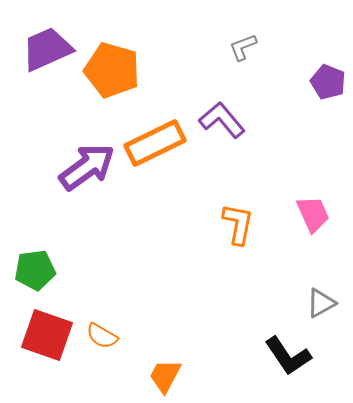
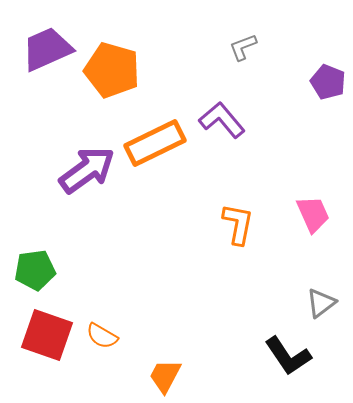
purple arrow: moved 3 px down
gray triangle: rotated 8 degrees counterclockwise
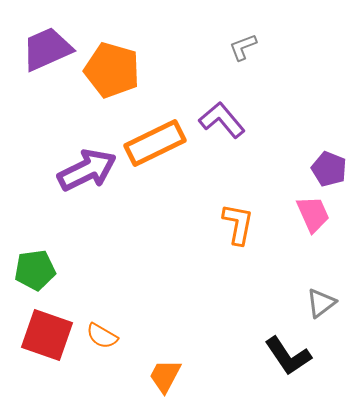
purple pentagon: moved 1 px right, 87 px down
purple arrow: rotated 10 degrees clockwise
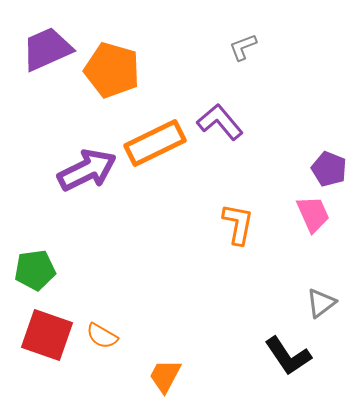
purple L-shape: moved 2 px left, 2 px down
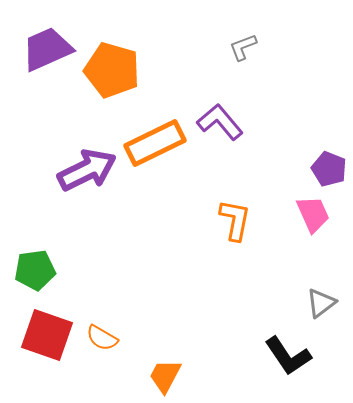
orange L-shape: moved 3 px left, 4 px up
orange semicircle: moved 2 px down
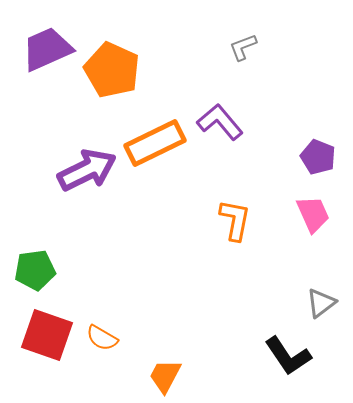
orange pentagon: rotated 8 degrees clockwise
purple pentagon: moved 11 px left, 12 px up
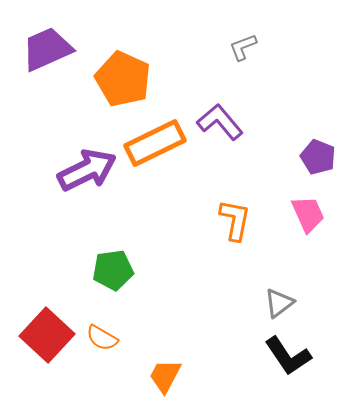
orange pentagon: moved 11 px right, 9 px down
pink trapezoid: moved 5 px left
green pentagon: moved 78 px right
gray triangle: moved 42 px left
red square: rotated 24 degrees clockwise
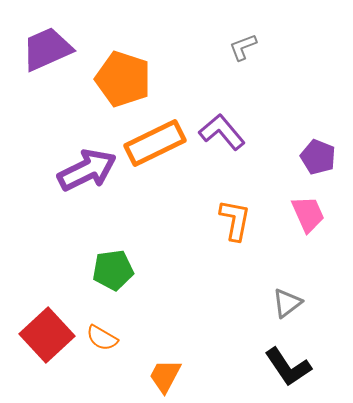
orange pentagon: rotated 6 degrees counterclockwise
purple L-shape: moved 2 px right, 10 px down
gray triangle: moved 8 px right
red square: rotated 4 degrees clockwise
black L-shape: moved 11 px down
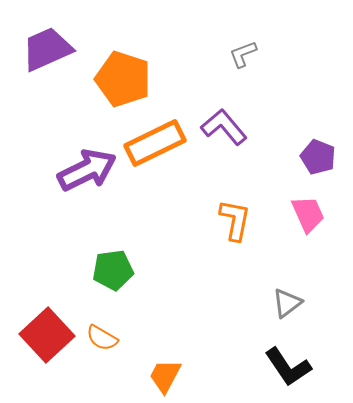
gray L-shape: moved 7 px down
purple L-shape: moved 2 px right, 5 px up
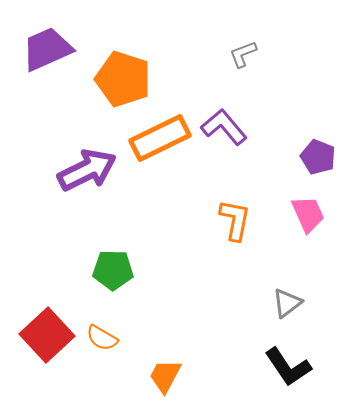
orange rectangle: moved 5 px right, 5 px up
green pentagon: rotated 9 degrees clockwise
